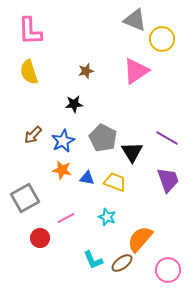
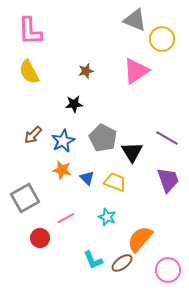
yellow semicircle: rotated 10 degrees counterclockwise
blue triangle: rotated 35 degrees clockwise
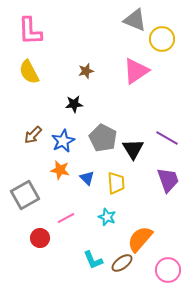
black triangle: moved 1 px right, 3 px up
orange star: moved 2 px left
yellow trapezoid: moved 1 px right, 1 px down; rotated 65 degrees clockwise
gray square: moved 3 px up
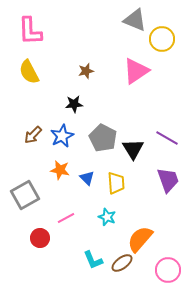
blue star: moved 1 px left, 5 px up
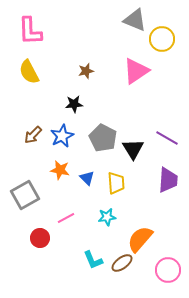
purple trapezoid: rotated 24 degrees clockwise
cyan star: rotated 30 degrees counterclockwise
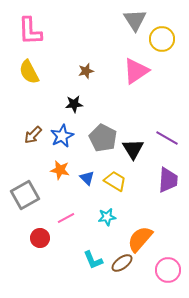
gray triangle: rotated 35 degrees clockwise
yellow trapezoid: moved 1 px left, 2 px up; rotated 55 degrees counterclockwise
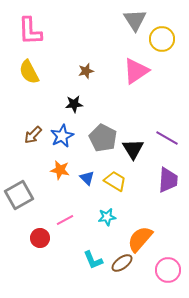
gray square: moved 6 px left
pink line: moved 1 px left, 2 px down
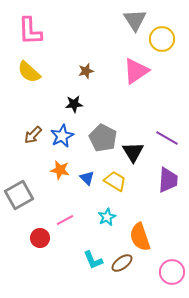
yellow semicircle: rotated 20 degrees counterclockwise
black triangle: moved 3 px down
cyan star: rotated 18 degrees counterclockwise
orange semicircle: moved 2 px up; rotated 60 degrees counterclockwise
pink circle: moved 4 px right, 2 px down
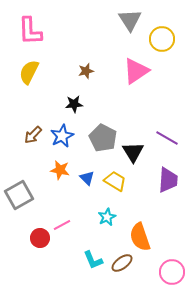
gray triangle: moved 5 px left
yellow semicircle: rotated 75 degrees clockwise
pink line: moved 3 px left, 5 px down
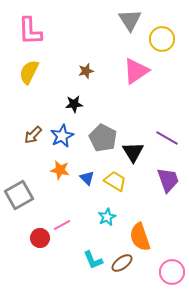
purple trapezoid: rotated 24 degrees counterclockwise
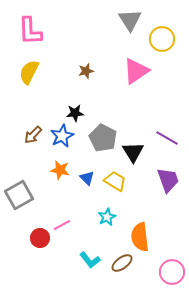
black star: moved 1 px right, 9 px down
orange semicircle: rotated 12 degrees clockwise
cyan L-shape: moved 3 px left; rotated 15 degrees counterclockwise
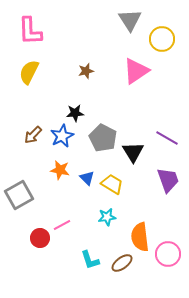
yellow trapezoid: moved 3 px left, 3 px down
cyan star: rotated 18 degrees clockwise
cyan L-shape: rotated 20 degrees clockwise
pink circle: moved 4 px left, 18 px up
